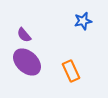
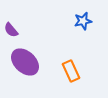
purple semicircle: moved 13 px left, 5 px up
purple ellipse: moved 2 px left
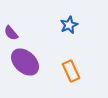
blue star: moved 14 px left, 4 px down; rotated 12 degrees counterclockwise
purple semicircle: moved 3 px down
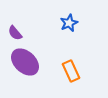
blue star: moved 2 px up
purple semicircle: moved 4 px right
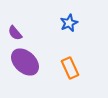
orange rectangle: moved 1 px left, 3 px up
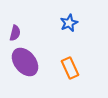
purple semicircle: rotated 126 degrees counterclockwise
purple ellipse: rotated 8 degrees clockwise
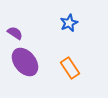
purple semicircle: rotated 70 degrees counterclockwise
orange rectangle: rotated 10 degrees counterclockwise
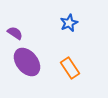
purple ellipse: moved 2 px right
